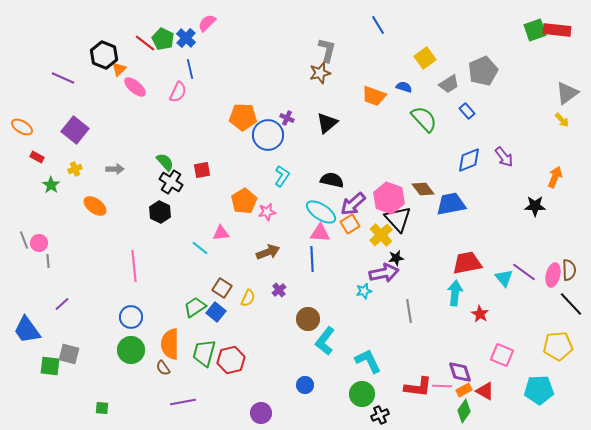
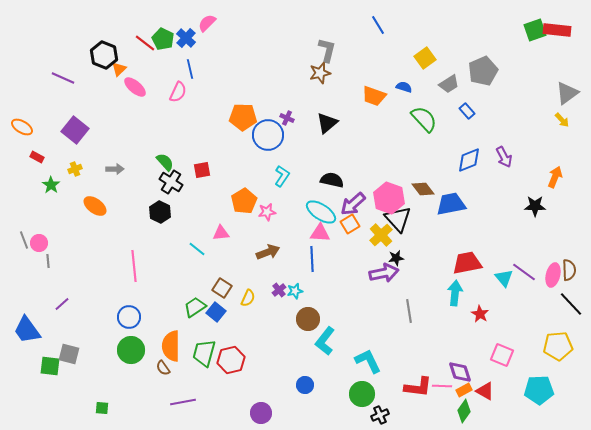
purple arrow at (504, 157): rotated 10 degrees clockwise
cyan line at (200, 248): moved 3 px left, 1 px down
cyan star at (364, 291): moved 69 px left
blue circle at (131, 317): moved 2 px left
orange semicircle at (170, 344): moved 1 px right, 2 px down
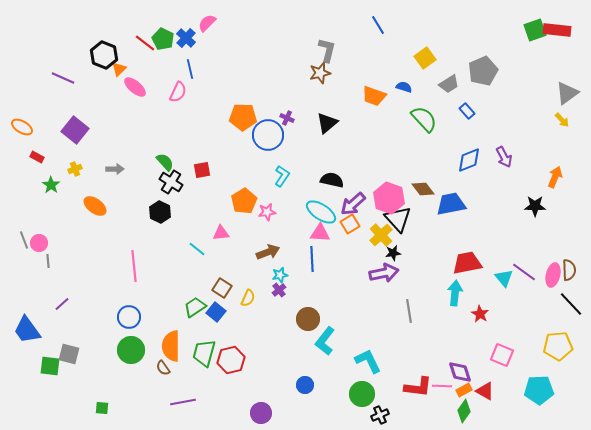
black star at (396, 258): moved 3 px left, 5 px up
cyan star at (295, 291): moved 15 px left, 16 px up
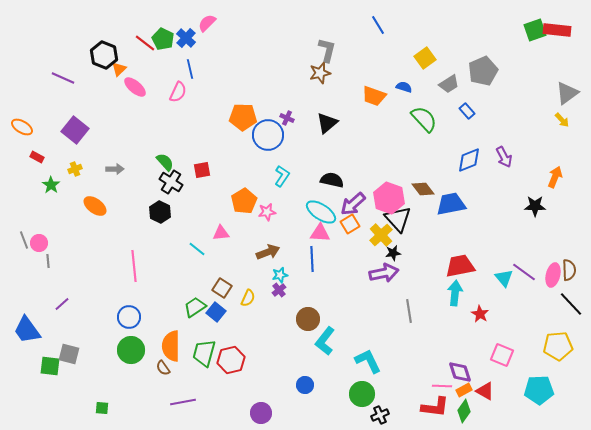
red trapezoid at (467, 263): moved 7 px left, 3 px down
red L-shape at (418, 387): moved 17 px right, 20 px down
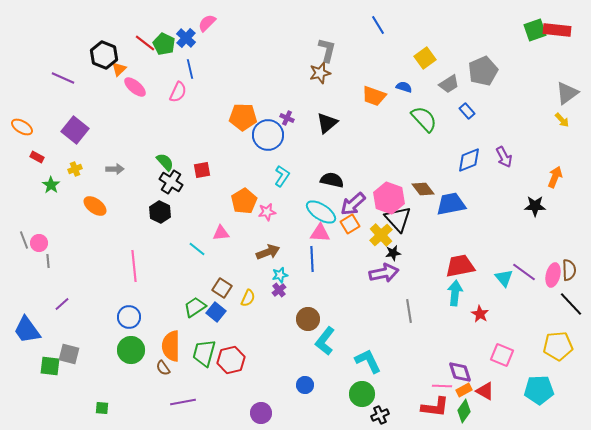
green pentagon at (163, 39): moved 1 px right, 5 px down
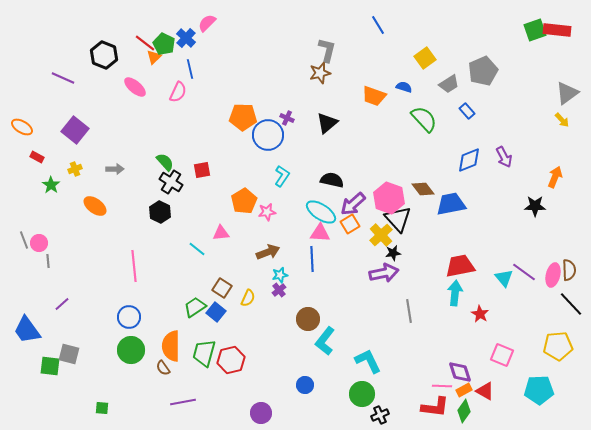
orange triangle at (119, 69): moved 35 px right, 12 px up
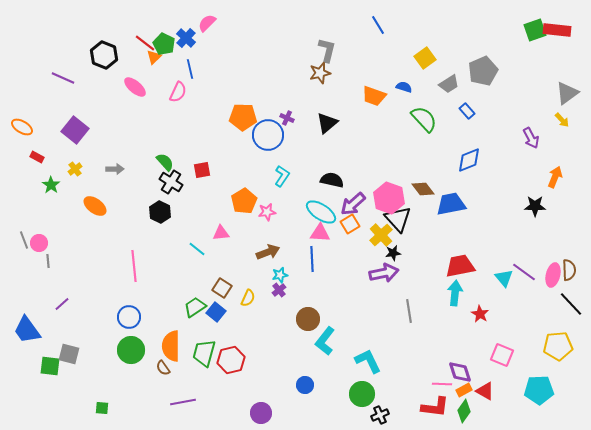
purple arrow at (504, 157): moved 27 px right, 19 px up
yellow cross at (75, 169): rotated 16 degrees counterclockwise
pink line at (442, 386): moved 2 px up
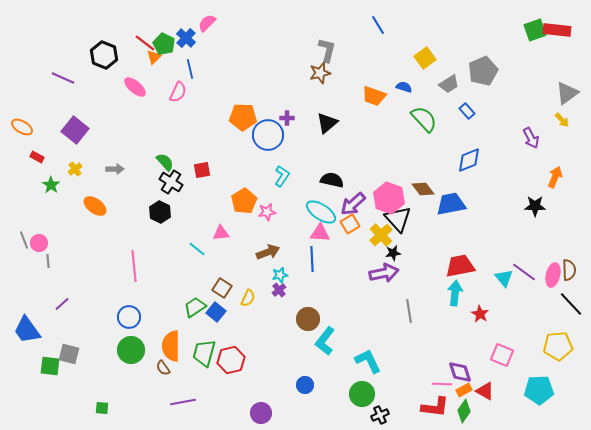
purple cross at (287, 118): rotated 24 degrees counterclockwise
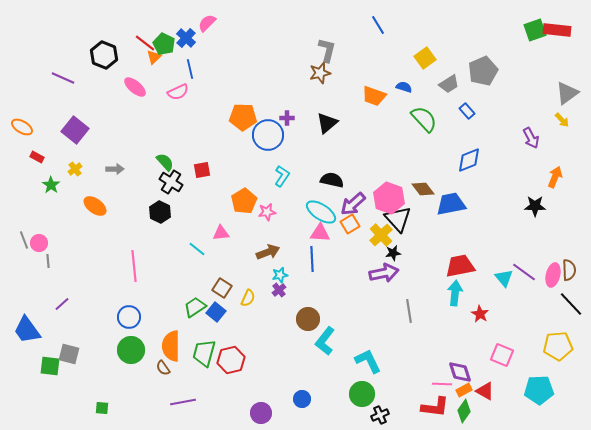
pink semicircle at (178, 92): rotated 40 degrees clockwise
blue circle at (305, 385): moved 3 px left, 14 px down
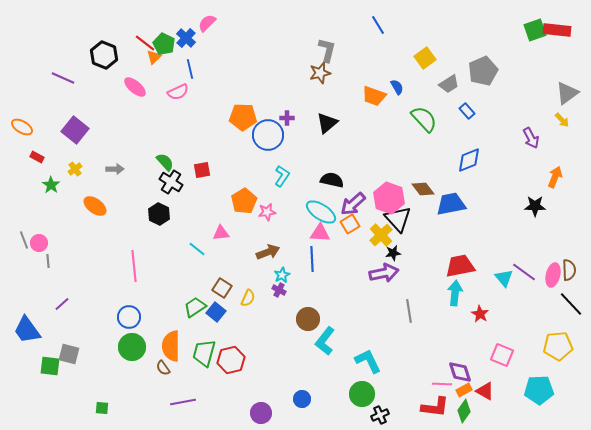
blue semicircle at (404, 87): moved 7 px left; rotated 42 degrees clockwise
black hexagon at (160, 212): moved 1 px left, 2 px down
cyan star at (280, 275): moved 2 px right; rotated 14 degrees counterclockwise
purple cross at (279, 290): rotated 24 degrees counterclockwise
green circle at (131, 350): moved 1 px right, 3 px up
